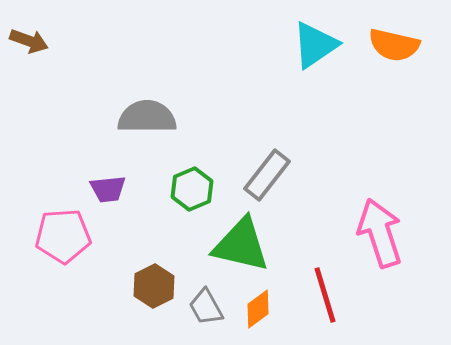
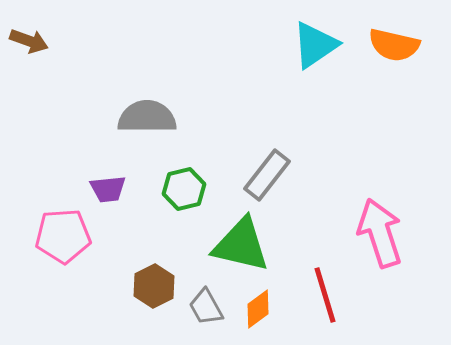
green hexagon: moved 8 px left; rotated 9 degrees clockwise
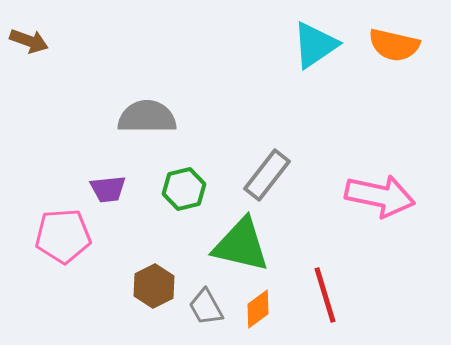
pink arrow: moved 37 px up; rotated 120 degrees clockwise
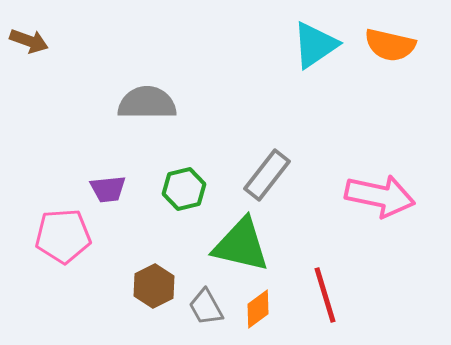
orange semicircle: moved 4 px left
gray semicircle: moved 14 px up
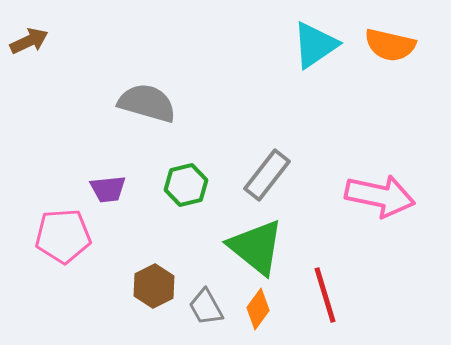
brown arrow: rotated 45 degrees counterclockwise
gray semicircle: rotated 16 degrees clockwise
green hexagon: moved 2 px right, 4 px up
green triangle: moved 15 px right, 2 px down; rotated 26 degrees clockwise
orange diamond: rotated 18 degrees counterclockwise
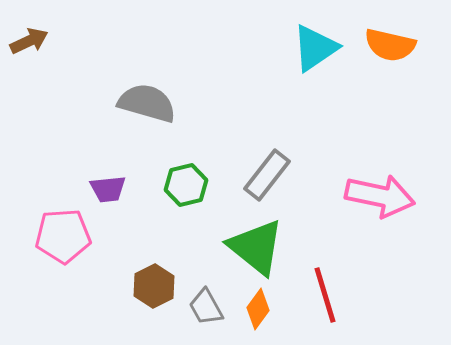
cyan triangle: moved 3 px down
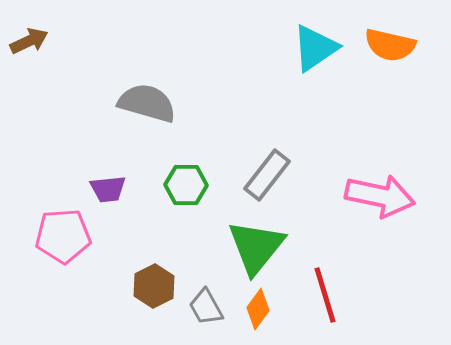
green hexagon: rotated 15 degrees clockwise
green triangle: rotated 30 degrees clockwise
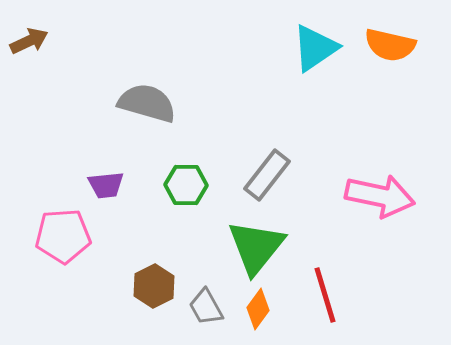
purple trapezoid: moved 2 px left, 4 px up
